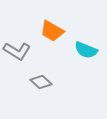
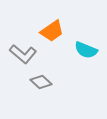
orange trapezoid: rotated 65 degrees counterclockwise
gray L-shape: moved 6 px right, 3 px down; rotated 8 degrees clockwise
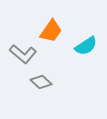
orange trapezoid: moved 1 px left; rotated 20 degrees counterclockwise
cyan semicircle: moved 4 px up; rotated 55 degrees counterclockwise
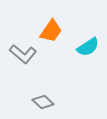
cyan semicircle: moved 2 px right, 1 px down
gray diamond: moved 2 px right, 20 px down
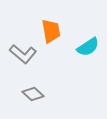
orange trapezoid: rotated 45 degrees counterclockwise
gray diamond: moved 10 px left, 8 px up
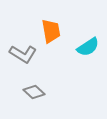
gray L-shape: rotated 8 degrees counterclockwise
gray diamond: moved 1 px right, 2 px up
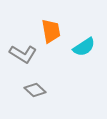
cyan semicircle: moved 4 px left
gray diamond: moved 1 px right, 2 px up
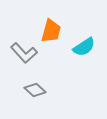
orange trapezoid: rotated 25 degrees clockwise
gray L-shape: moved 1 px right, 1 px up; rotated 16 degrees clockwise
